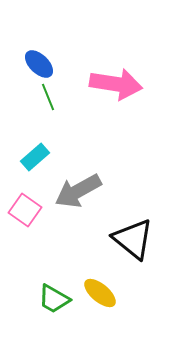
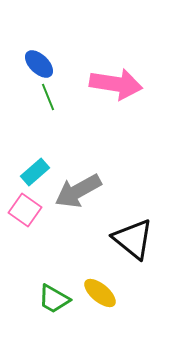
cyan rectangle: moved 15 px down
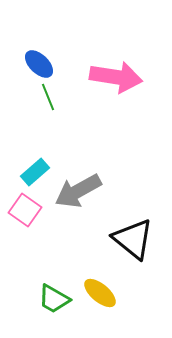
pink arrow: moved 7 px up
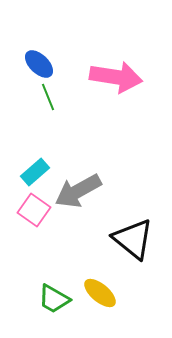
pink square: moved 9 px right
